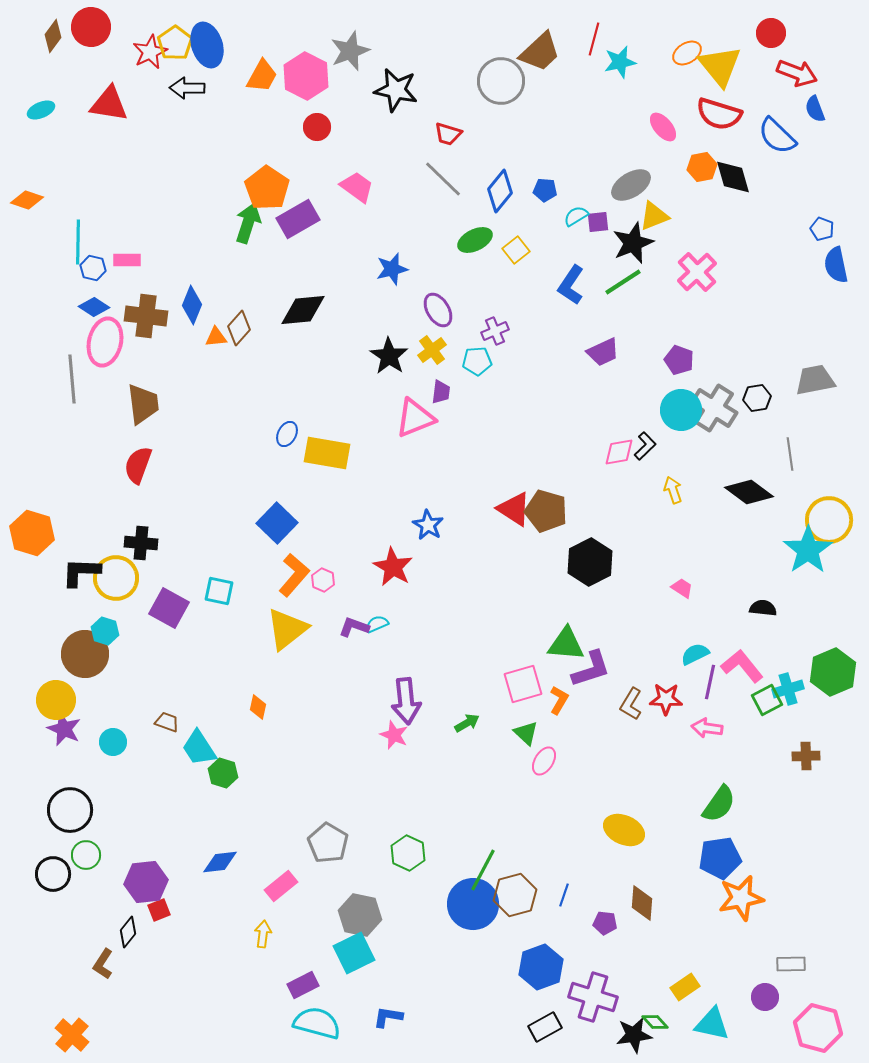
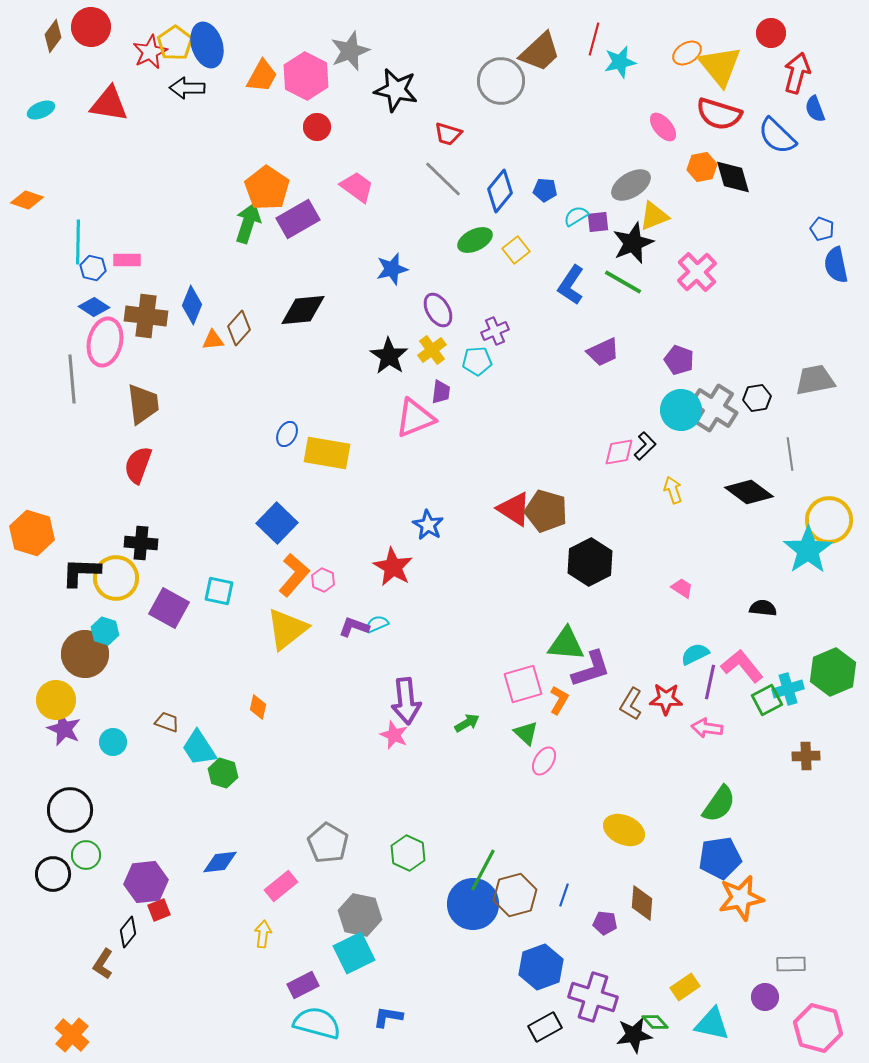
red arrow at (797, 73): rotated 96 degrees counterclockwise
green line at (623, 282): rotated 63 degrees clockwise
orange triangle at (216, 337): moved 3 px left, 3 px down
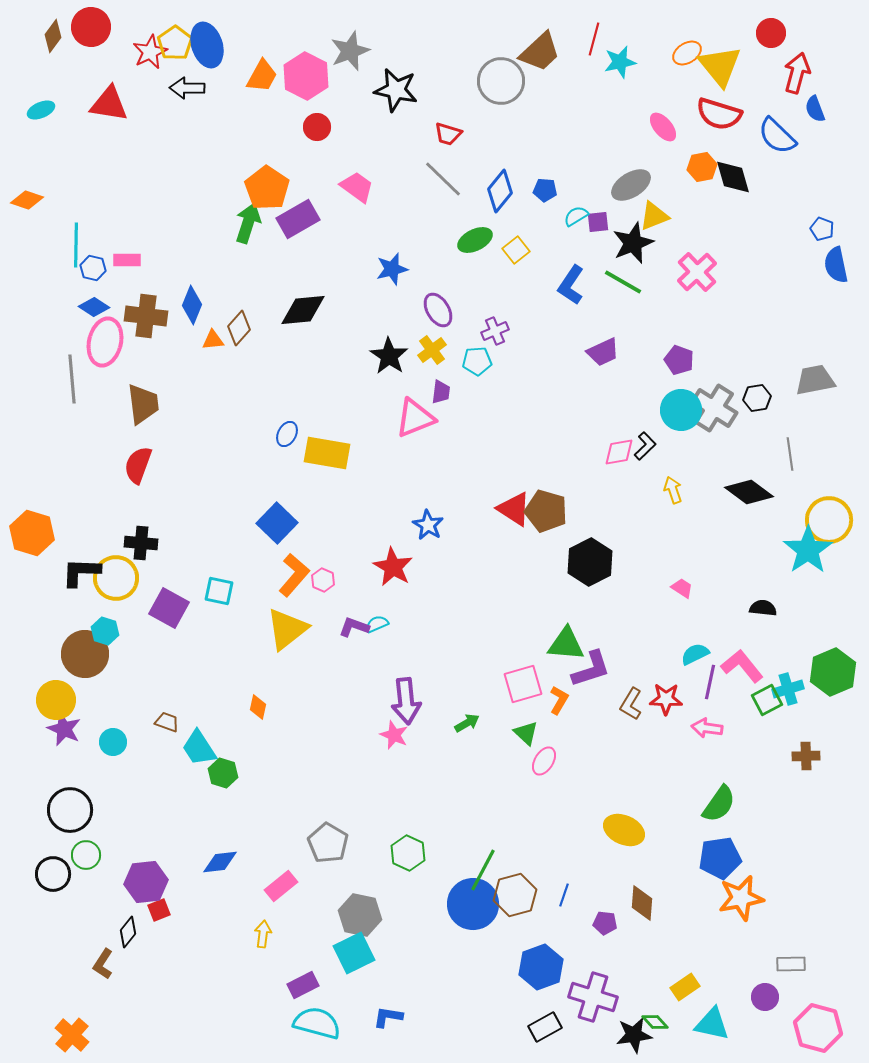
cyan line at (78, 242): moved 2 px left, 3 px down
